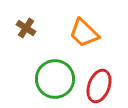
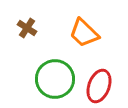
brown cross: moved 1 px right
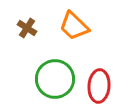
orange trapezoid: moved 10 px left, 7 px up
red ellipse: rotated 16 degrees counterclockwise
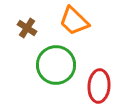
orange trapezoid: moved 5 px up
green circle: moved 1 px right, 14 px up
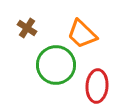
orange trapezoid: moved 8 px right, 13 px down
red ellipse: moved 2 px left
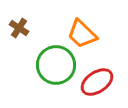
brown cross: moved 8 px left
red ellipse: moved 4 px up; rotated 52 degrees clockwise
